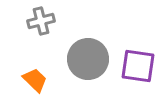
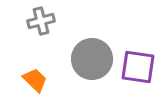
gray circle: moved 4 px right
purple square: moved 1 px down
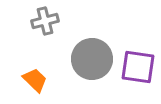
gray cross: moved 4 px right
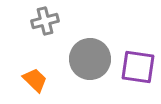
gray circle: moved 2 px left
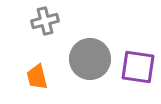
orange trapezoid: moved 2 px right, 3 px up; rotated 148 degrees counterclockwise
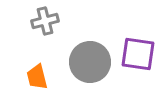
gray circle: moved 3 px down
purple square: moved 13 px up
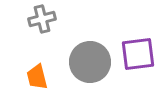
gray cross: moved 3 px left, 2 px up
purple square: rotated 15 degrees counterclockwise
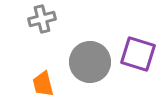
purple square: rotated 24 degrees clockwise
orange trapezoid: moved 6 px right, 7 px down
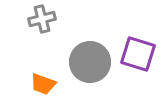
orange trapezoid: rotated 56 degrees counterclockwise
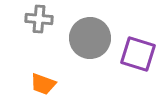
gray cross: moved 3 px left; rotated 20 degrees clockwise
gray circle: moved 24 px up
